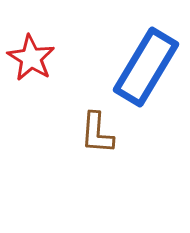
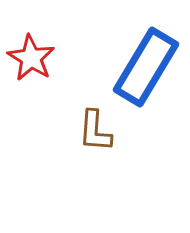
brown L-shape: moved 2 px left, 2 px up
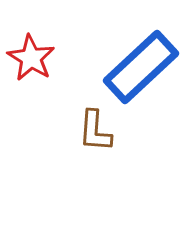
blue rectangle: moved 5 px left; rotated 16 degrees clockwise
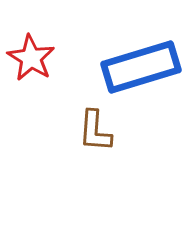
blue rectangle: rotated 26 degrees clockwise
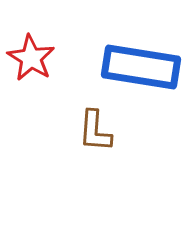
blue rectangle: rotated 26 degrees clockwise
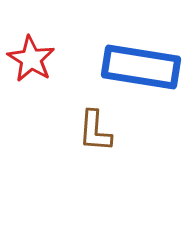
red star: moved 1 px down
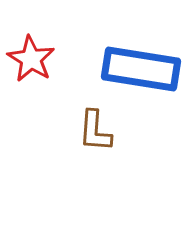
blue rectangle: moved 2 px down
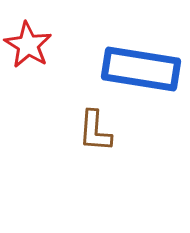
red star: moved 3 px left, 14 px up
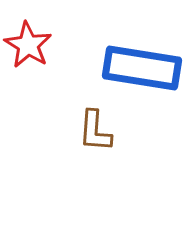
blue rectangle: moved 1 px right, 1 px up
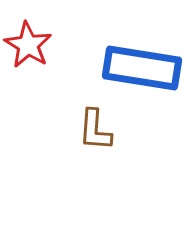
brown L-shape: moved 1 px up
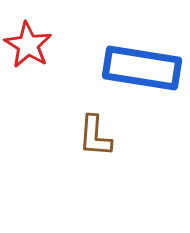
brown L-shape: moved 6 px down
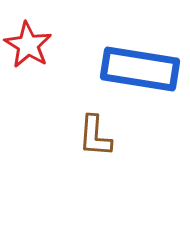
blue rectangle: moved 2 px left, 1 px down
